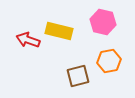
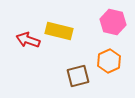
pink hexagon: moved 10 px right
orange hexagon: rotated 15 degrees counterclockwise
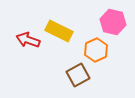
yellow rectangle: rotated 12 degrees clockwise
orange hexagon: moved 13 px left, 11 px up
brown square: moved 1 px up; rotated 15 degrees counterclockwise
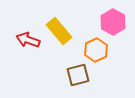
pink hexagon: rotated 15 degrees clockwise
yellow rectangle: rotated 24 degrees clockwise
brown square: rotated 15 degrees clockwise
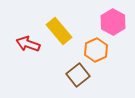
red arrow: moved 4 px down
brown square: rotated 25 degrees counterclockwise
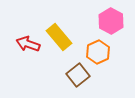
pink hexagon: moved 2 px left, 1 px up
yellow rectangle: moved 6 px down
orange hexagon: moved 2 px right, 2 px down
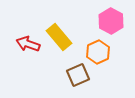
brown square: rotated 15 degrees clockwise
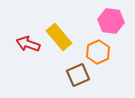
pink hexagon: rotated 20 degrees counterclockwise
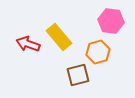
orange hexagon: rotated 10 degrees clockwise
brown square: rotated 10 degrees clockwise
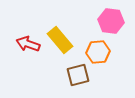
yellow rectangle: moved 1 px right, 3 px down
orange hexagon: rotated 10 degrees clockwise
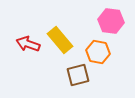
orange hexagon: rotated 15 degrees clockwise
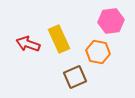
pink hexagon: rotated 15 degrees counterclockwise
yellow rectangle: moved 1 px left, 1 px up; rotated 16 degrees clockwise
brown square: moved 3 px left, 2 px down; rotated 10 degrees counterclockwise
